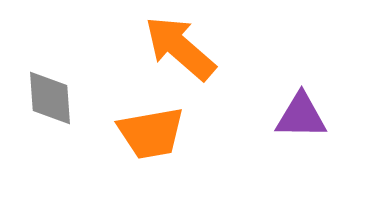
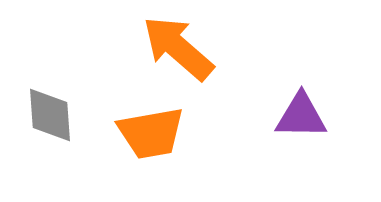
orange arrow: moved 2 px left
gray diamond: moved 17 px down
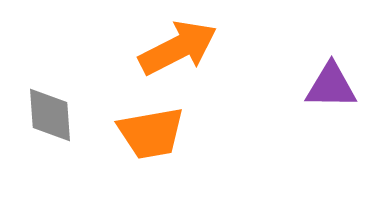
orange arrow: rotated 112 degrees clockwise
purple triangle: moved 30 px right, 30 px up
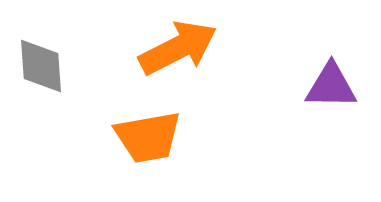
gray diamond: moved 9 px left, 49 px up
orange trapezoid: moved 3 px left, 4 px down
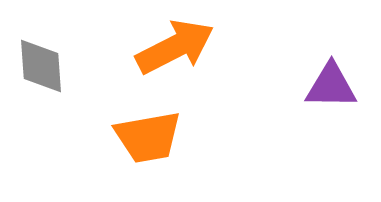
orange arrow: moved 3 px left, 1 px up
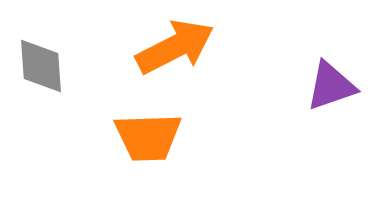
purple triangle: rotated 20 degrees counterclockwise
orange trapezoid: rotated 8 degrees clockwise
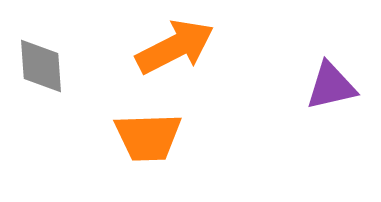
purple triangle: rotated 6 degrees clockwise
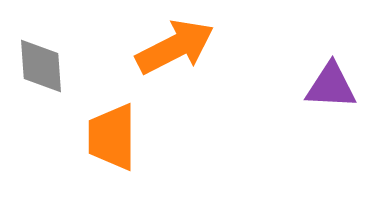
purple triangle: rotated 16 degrees clockwise
orange trapezoid: moved 36 px left; rotated 92 degrees clockwise
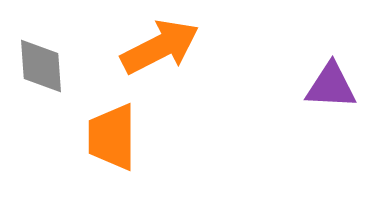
orange arrow: moved 15 px left
